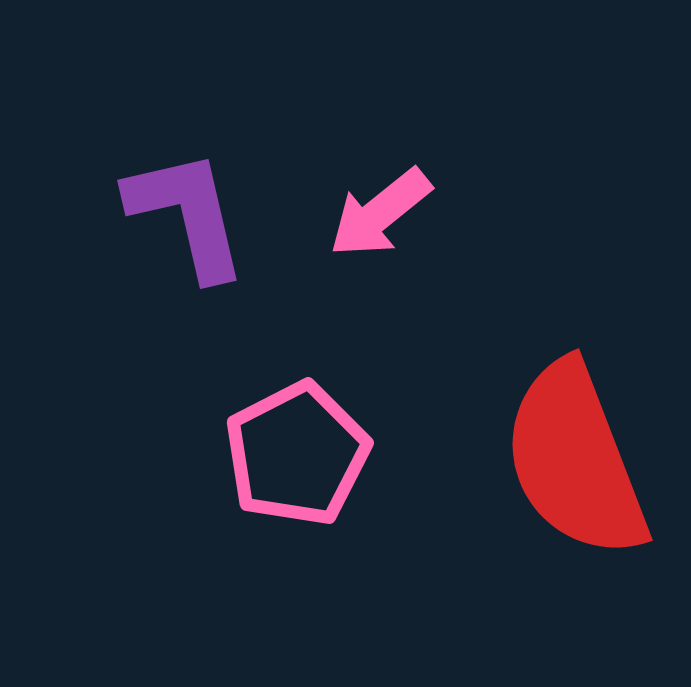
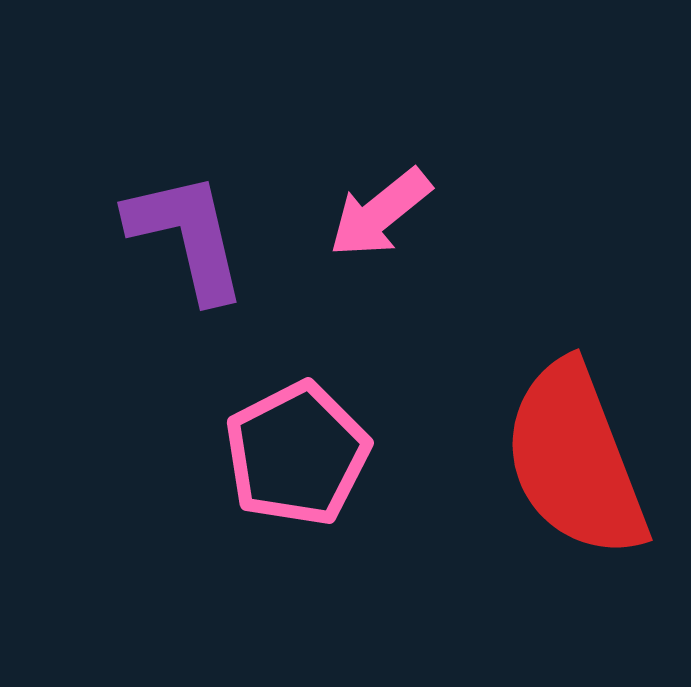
purple L-shape: moved 22 px down
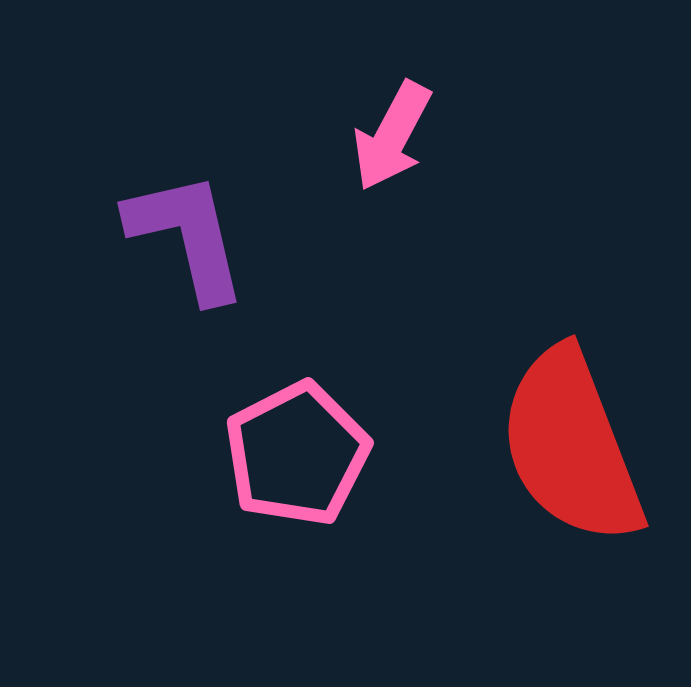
pink arrow: moved 12 px right, 77 px up; rotated 23 degrees counterclockwise
red semicircle: moved 4 px left, 14 px up
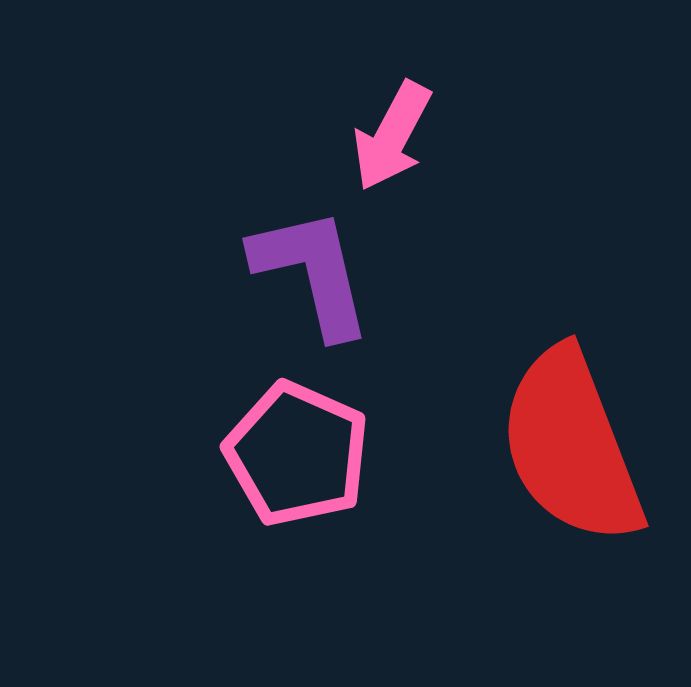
purple L-shape: moved 125 px right, 36 px down
pink pentagon: rotated 21 degrees counterclockwise
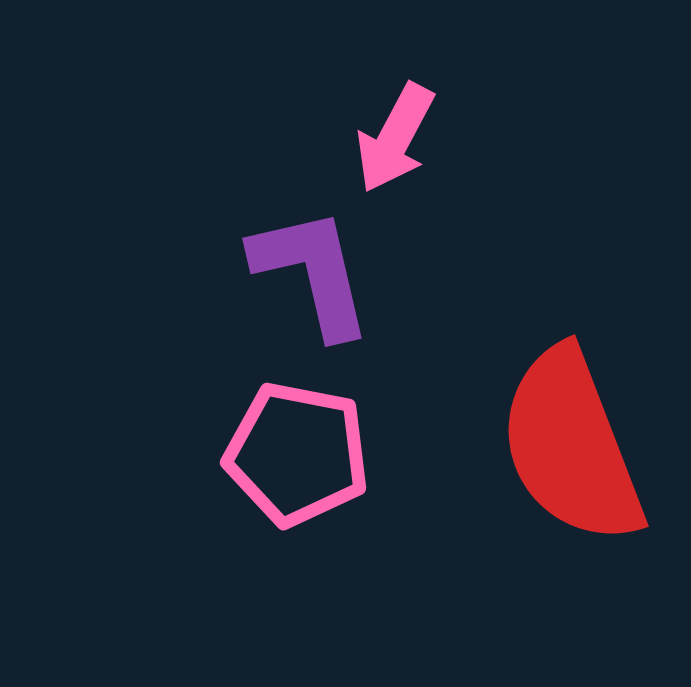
pink arrow: moved 3 px right, 2 px down
pink pentagon: rotated 13 degrees counterclockwise
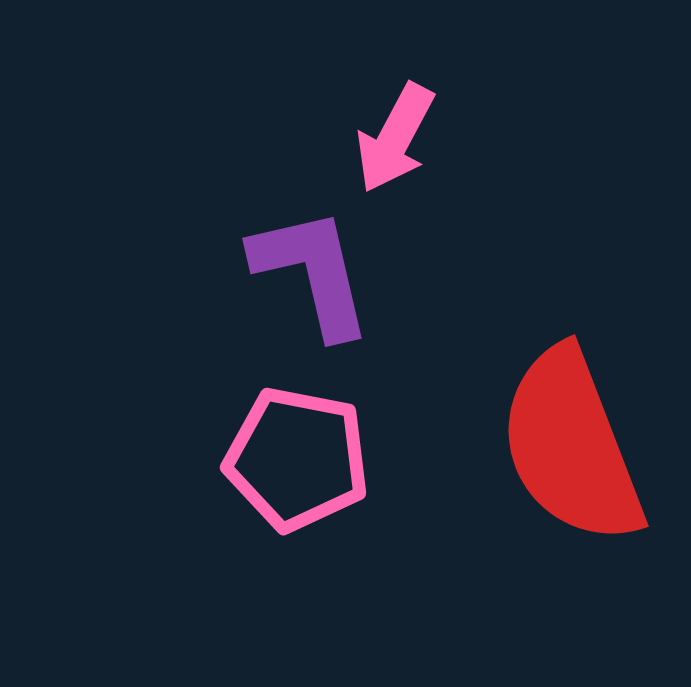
pink pentagon: moved 5 px down
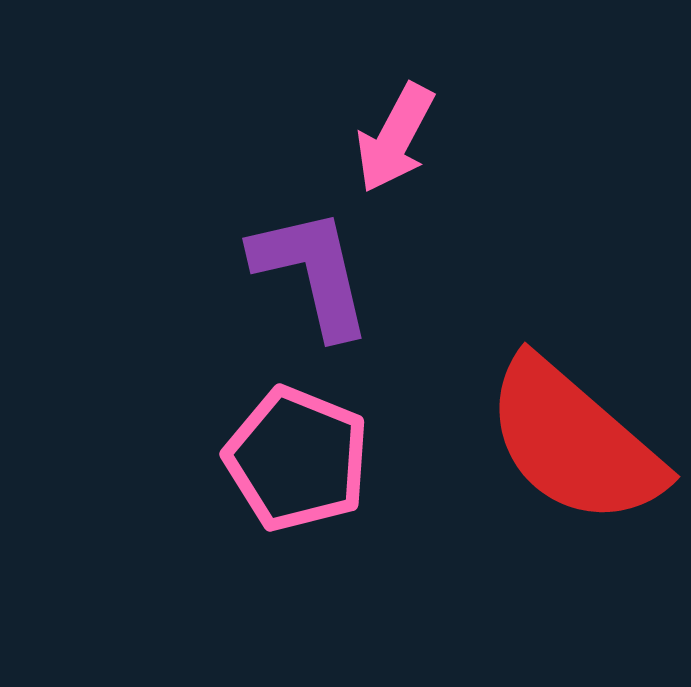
red semicircle: moved 3 px right, 4 px up; rotated 28 degrees counterclockwise
pink pentagon: rotated 11 degrees clockwise
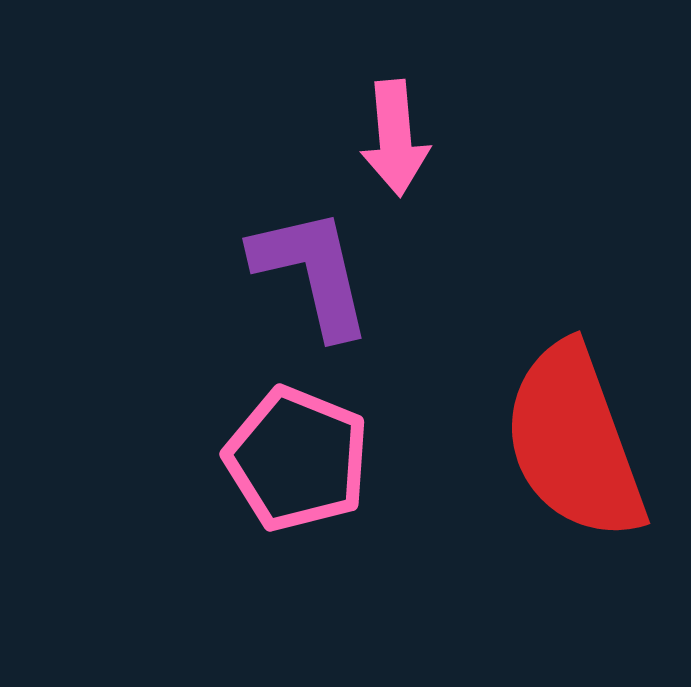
pink arrow: rotated 33 degrees counterclockwise
red semicircle: rotated 29 degrees clockwise
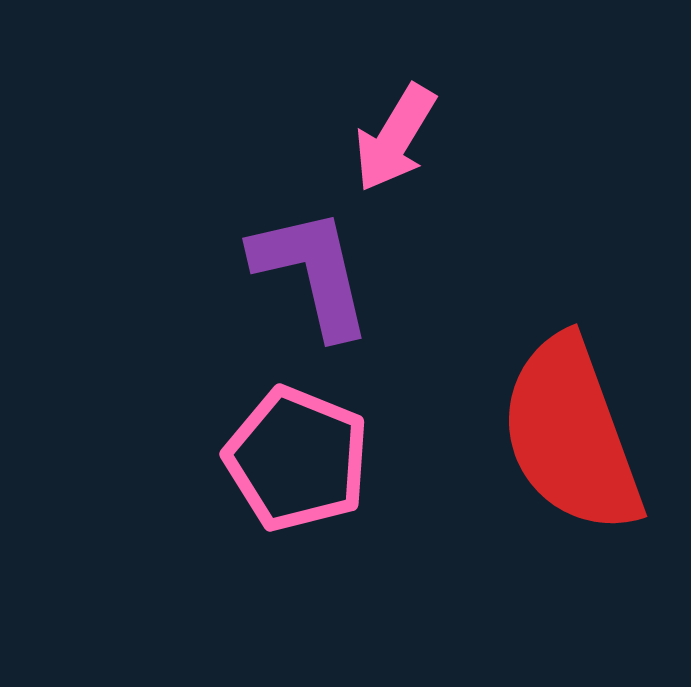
pink arrow: rotated 36 degrees clockwise
red semicircle: moved 3 px left, 7 px up
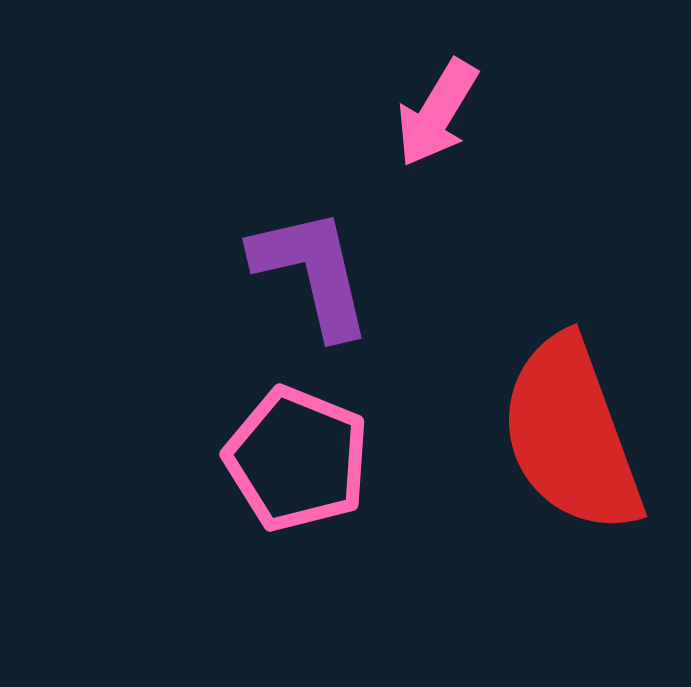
pink arrow: moved 42 px right, 25 px up
